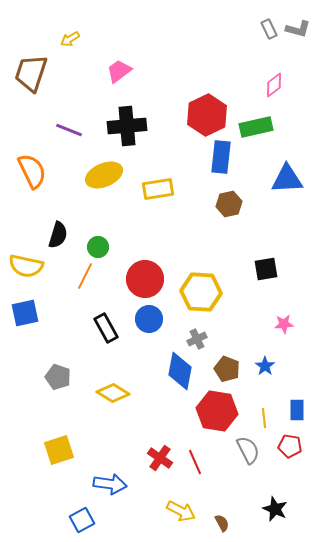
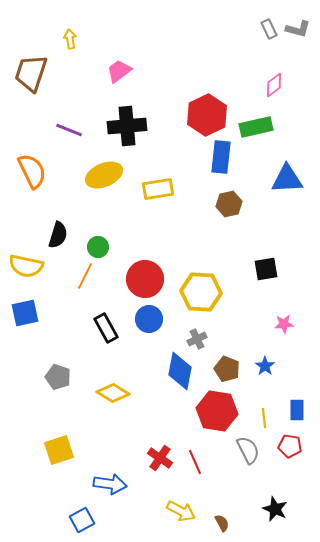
yellow arrow at (70, 39): rotated 114 degrees clockwise
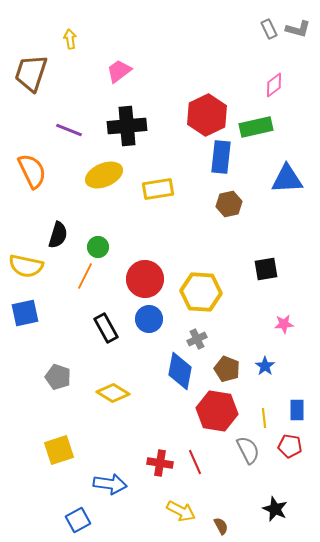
red cross at (160, 458): moved 5 px down; rotated 25 degrees counterclockwise
blue square at (82, 520): moved 4 px left
brown semicircle at (222, 523): moved 1 px left, 3 px down
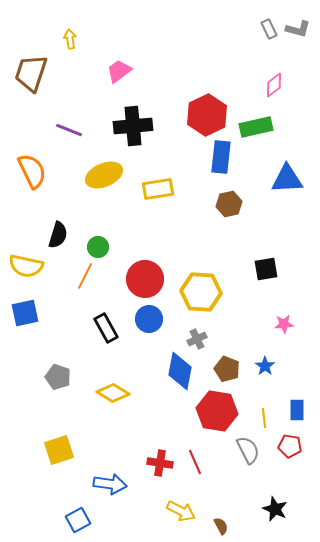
black cross at (127, 126): moved 6 px right
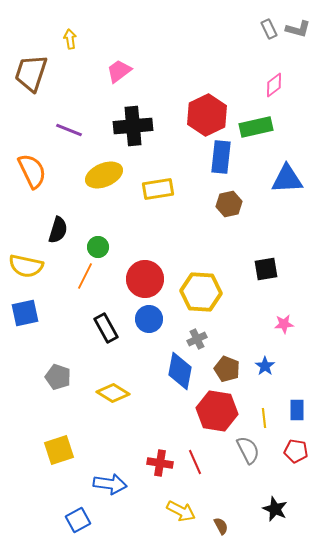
black semicircle at (58, 235): moved 5 px up
red pentagon at (290, 446): moved 6 px right, 5 px down
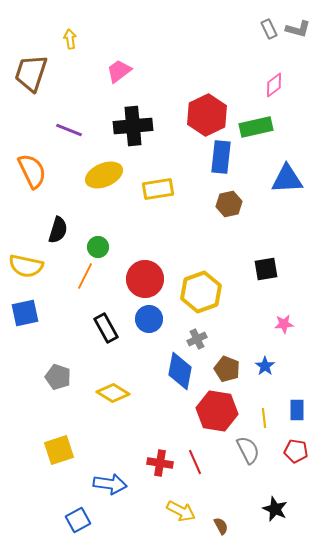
yellow hexagon at (201, 292): rotated 24 degrees counterclockwise
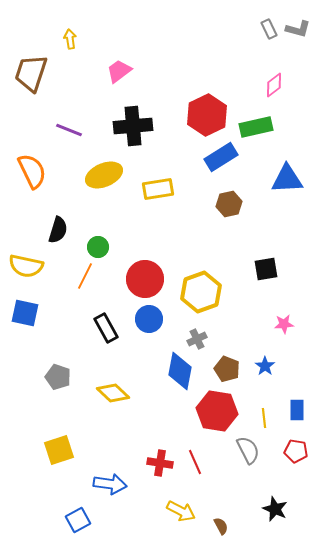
blue rectangle at (221, 157): rotated 52 degrees clockwise
blue square at (25, 313): rotated 24 degrees clockwise
yellow diamond at (113, 393): rotated 12 degrees clockwise
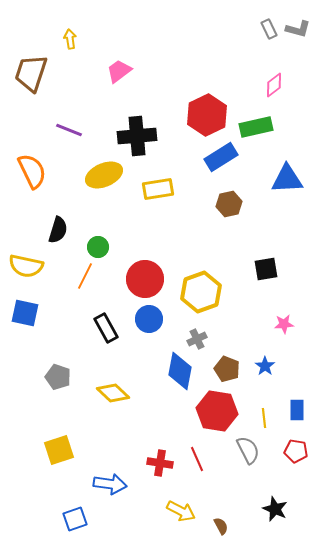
black cross at (133, 126): moved 4 px right, 10 px down
red line at (195, 462): moved 2 px right, 3 px up
blue square at (78, 520): moved 3 px left, 1 px up; rotated 10 degrees clockwise
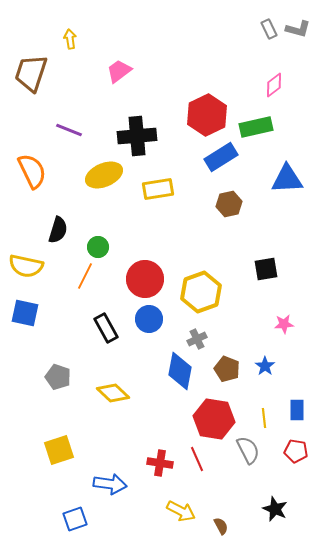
red hexagon at (217, 411): moved 3 px left, 8 px down
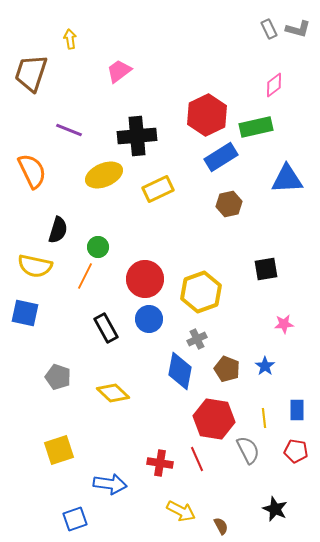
yellow rectangle at (158, 189): rotated 16 degrees counterclockwise
yellow semicircle at (26, 266): moved 9 px right
